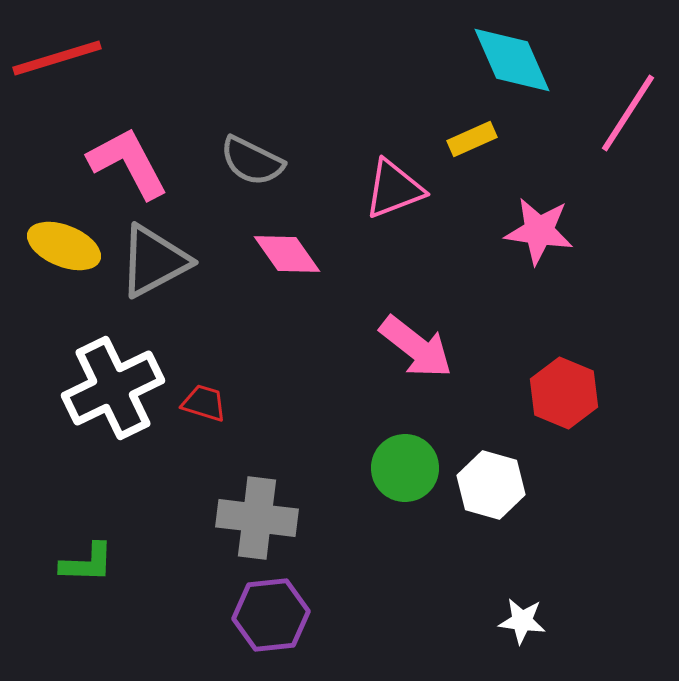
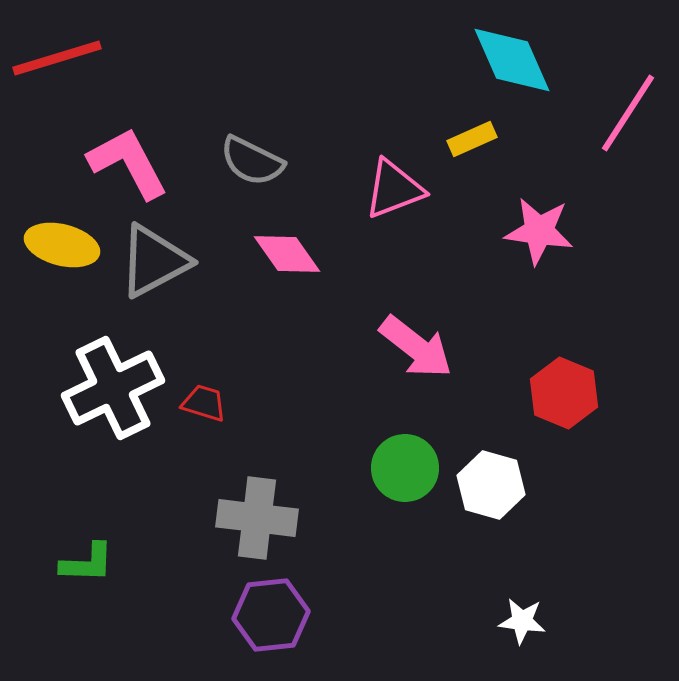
yellow ellipse: moved 2 px left, 1 px up; rotated 8 degrees counterclockwise
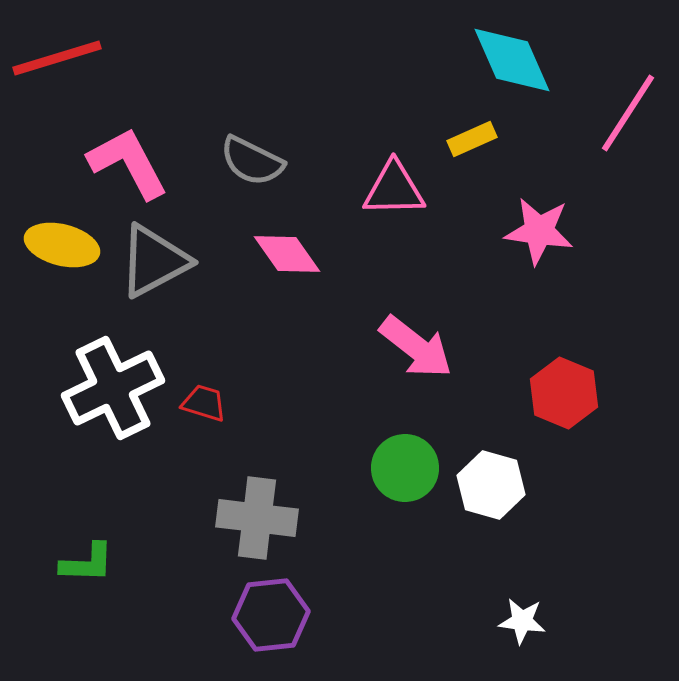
pink triangle: rotated 20 degrees clockwise
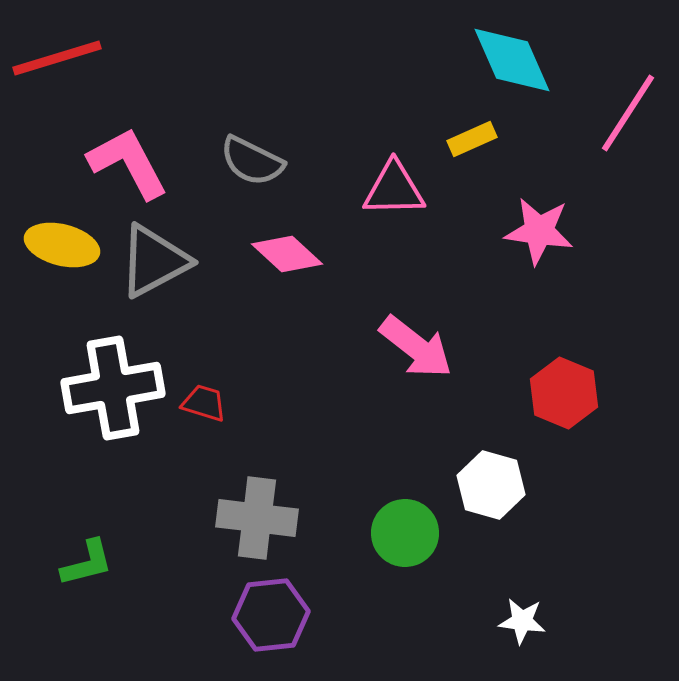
pink diamond: rotated 12 degrees counterclockwise
white cross: rotated 16 degrees clockwise
green circle: moved 65 px down
green L-shape: rotated 16 degrees counterclockwise
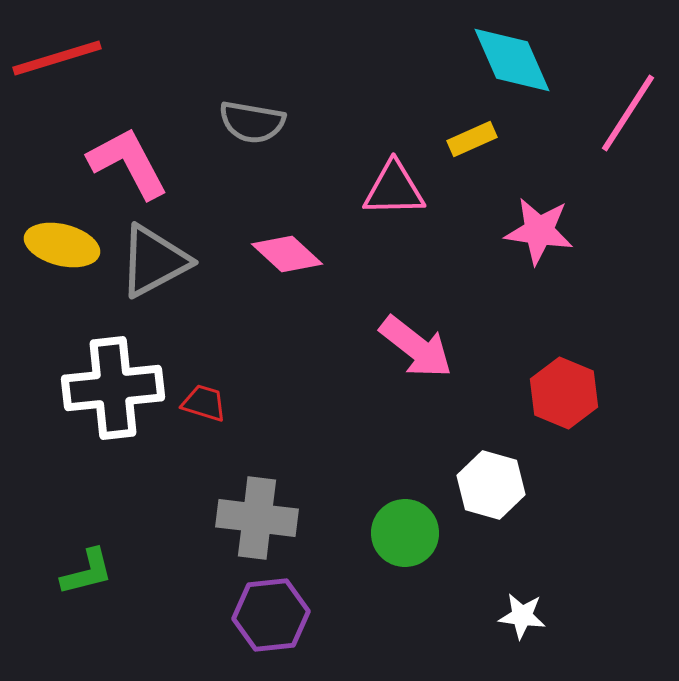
gray semicircle: moved 39 px up; rotated 16 degrees counterclockwise
white cross: rotated 4 degrees clockwise
green L-shape: moved 9 px down
white star: moved 5 px up
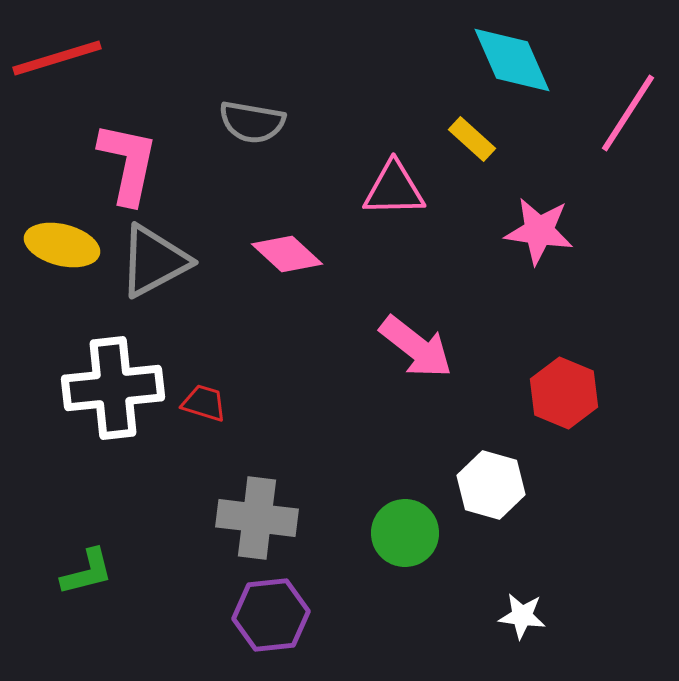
yellow rectangle: rotated 66 degrees clockwise
pink L-shape: rotated 40 degrees clockwise
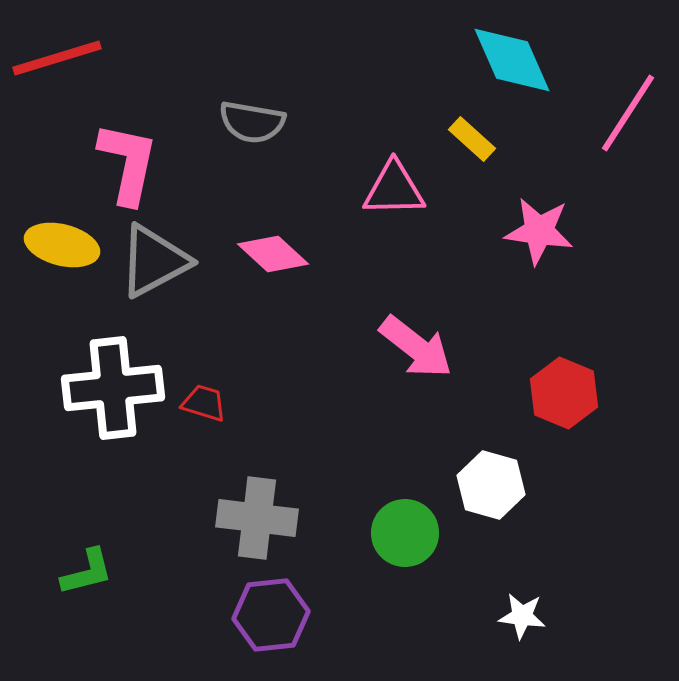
pink diamond: moved 14 px left
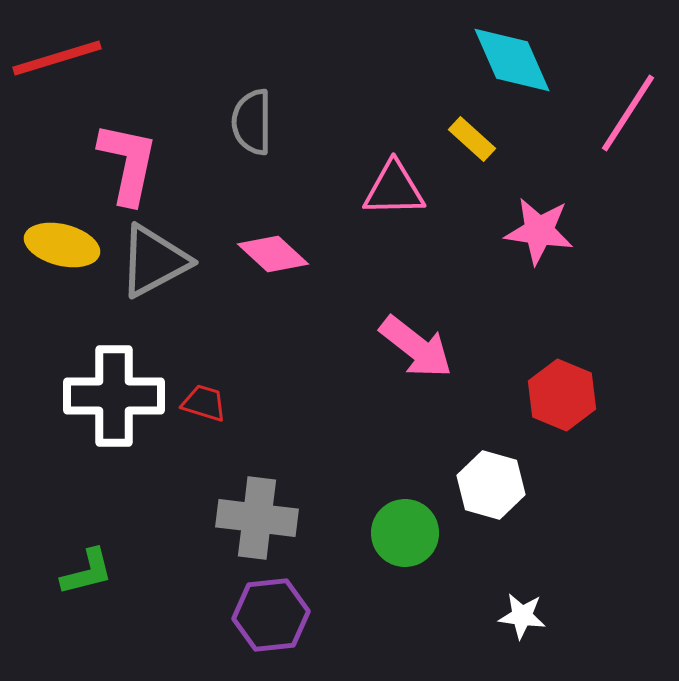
gray semicircle: rotated 80 degrees clockwise
white cross: moved 1 px right, 8 px down; rotated 6 degrees clockwise
red hexagon: moved 2 px left, 2 px down
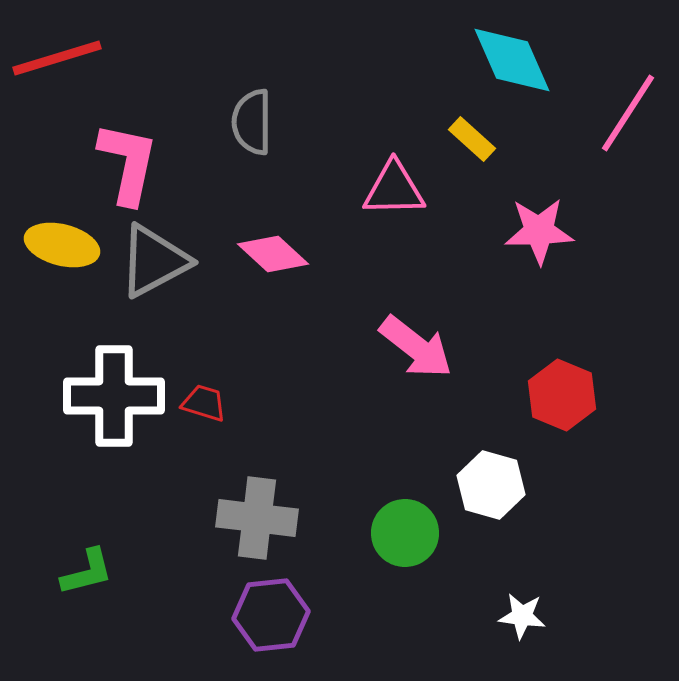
pink star: rotated 10 degrees counterclockwise
